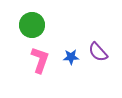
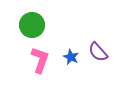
blue star: rotated 28 degrees clockwise
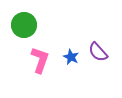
green circle: moved 8 px left
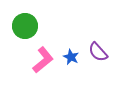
green circle: moved 1 px right, 1 px down
pink L-shape: moved 3 px right; rotated 32 degrees clockwise
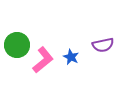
green circle: moved 8 px left, 19 px down
purple semicircle: moved 5 px right, 7 px up; rotated 60 degrees counterclockwise
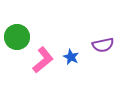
green circle: moved 8 px up
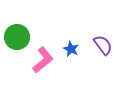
purple semicircle: rotated 115 degrees counterclockwise
blue star: moved 8 px up
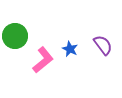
green circle: moved 2 px left, 1 px up
blue star: moved 1 px left
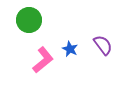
green circle: moved 14 px right, 16 px up
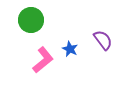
green circle: moved 2 px right
purple semicircle: moved 5 px up
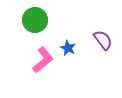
green circle: moved 4 px right
blue star: moved 2 px left, 1 px up
